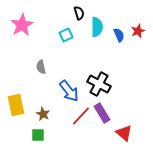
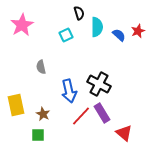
blue semicircle: rotated 24 degrees counterclockwise
blue arrow: rotated 25 degrees clockwise
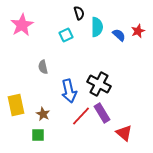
gray semicircle: moved 2 px right
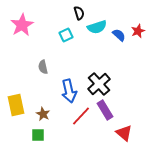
cyan semicircle: rotated 72 degrees clockwise
black cross: rotated 20 degrees clockwise
purple rectangle: moved 3 px right, 3 px up
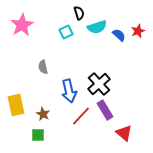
cyan square: moved 3 px up
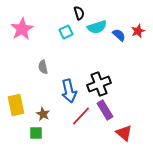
pink star: moved 4 px down
black cross: rotated 20 degrees clockwise
green square: moved 2 px left, 2 px up
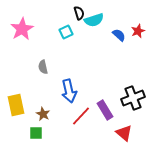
cyan semicircle: moved 3 px left, 7 px up
black cross: moved 34 px right, 14 px down
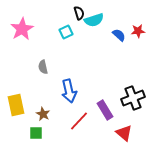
red star: rotated 16 degrees clockwise
red line: moved 2 px left, 5 px down
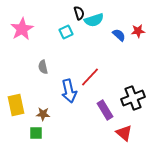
brown star: rotated 24 degrees counterclockwise
red line: moved 11 px right, 44 px up
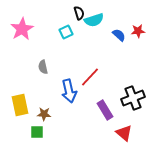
yellow rectangle: moved 4 px right
brown star: moved 1 px right
green square: moved 1 px right, 1 px up
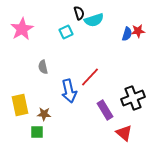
blue semicircle: moved 8 px right, 1 px up; rotated 64 degrees clockwise
